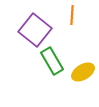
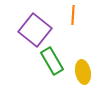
orange line: moved 1 px right
yellow ellipse: rotated 70 degrees counterclockwise
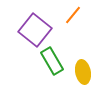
orange line: rotated 36 degrees clockwise
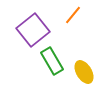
purple square: moved 2 px left; rotated 12 degrees clockwise
yellow ellipse: moved 1 px right; rotated 20 degrees counterclockwise
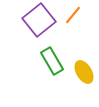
purple square: moved 6 px right, 10 px up
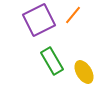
purple square: rotated 12 degrees clockwise
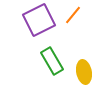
yellow ellipse: rotated 20 degrees clockwise
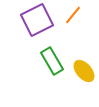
purple square: moved 2 px left
yellow ellipse: moved 1 px up; rotated 30 degrees counterclockwise
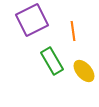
orange line: moved 16 px down; rotated 48 degrees counterclockwise
purple square: moved 5 px left
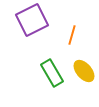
orange line: moved 1 px left, 4 px down; rotated 24 degrees clockwise
green rectangle: moved 12 px down
